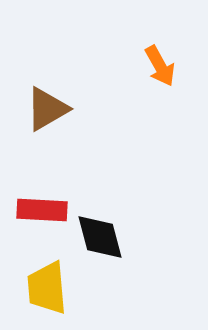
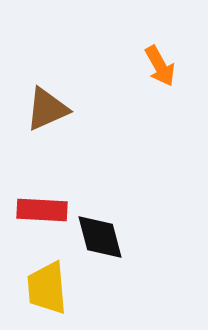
brown triangle: rotated 6 degrees clockwise
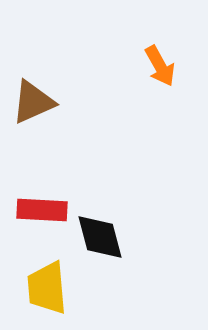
brown triangle: moved 14 px left, 7 px up
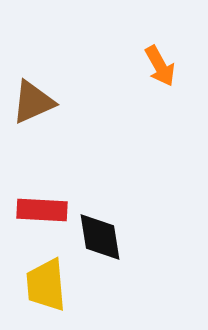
black diamond: rotated 6 degrees clockwise
yellow trapezoid: moved 1 px left, 3 px up
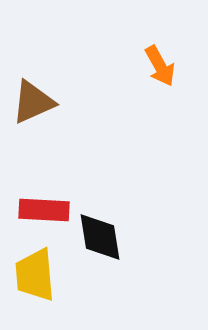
red rectangle: moved 2 px right
yellow trapezoid: moved 11 px left, 10 px up
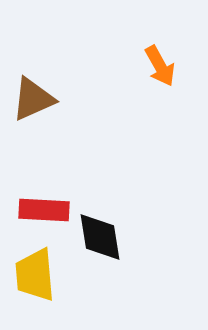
brown triangle: moved 3 px up
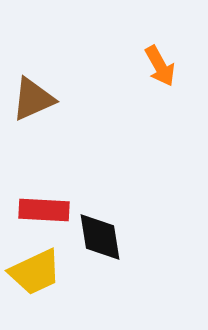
yellow trapezoid: moved 3 px up; rotated 110 degrees counterclockwise
